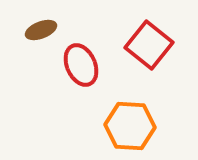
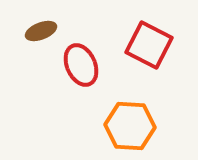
brown ellipse: moved 1 px down
red square: rotated 12 degrees counterclockwise
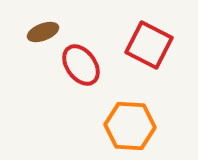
brown ellipse: moved 2 px right, 1 px down
red ellipse: rotated 12 degrees counterclockwise
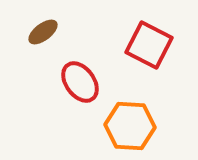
brown ellipse: rotated 16 degrees counterclockwise
red ellipse: moved 1 px left, 17 px down
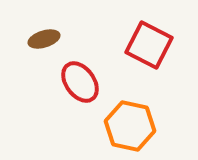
brown ellipse: moved 1 px right, 7 px down; rotated 20 degrees clockwise
orange hexagon: rotated 9 degrees clockwise
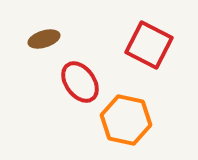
orange hexagon: moved 4 px left, 6 px up
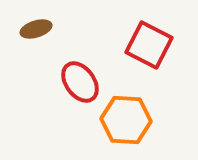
brown ellipse: moved 8 px left, 10 px up
orange hexagon: rotated 9 degrees counterclockwise
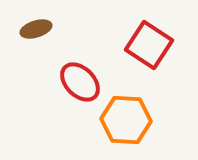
red square: rotated 6 degrees clockwise
red ellipse: rotated 9 degrees counterclockwise
